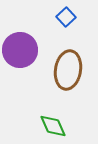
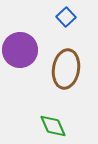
brown ellipse: moved 2 px left, 1 px up
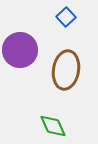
brown ellipse: moved 1 px down
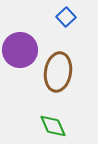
brown ellipse: moved 8 px left, 2 px down
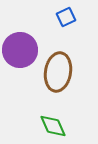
blue square: rotated 18 degrees clockwise
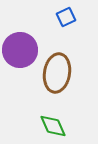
brown ellipse: moved 1 px left, 1 px down
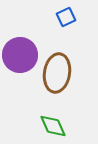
purple circle: moved 5 px down
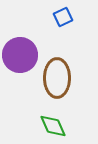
blue square: moved 3 px left
brown ellipse: moved 5 px down; rotated 9 degrees counterclockwise
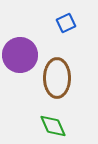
blue square: moved 3 px right, 6 px down
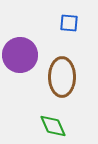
blue square: moved 3 px right; rotated 30 degrees clockwise
brown ellipse: moved 5 px right, 1 px up
